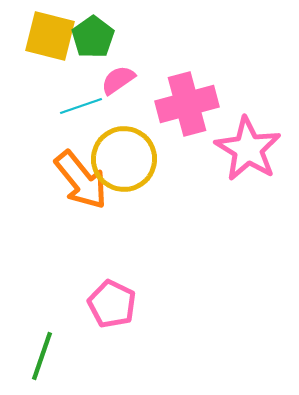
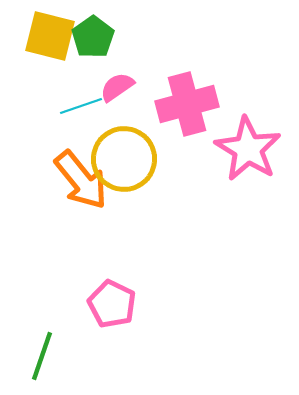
pink semicircle: moved 1 px left, 7 px down
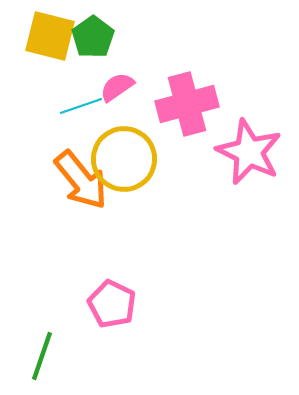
pink star: moved 1 px right, 3 px down; rotated 6 degrees counterclockwise
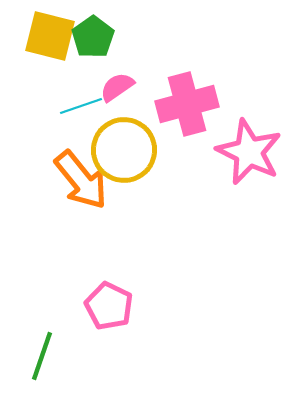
yellow circle: moved 9 px up
pink pentagon: moved 3 px left, 2 px down
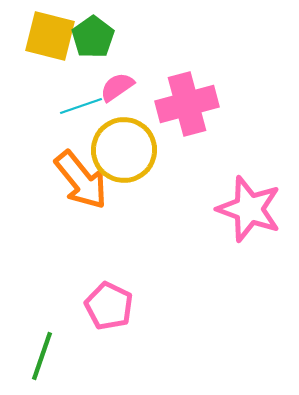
pink star: moved 57 px down; rotated 6 degrees counterclockwise
